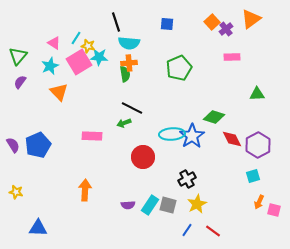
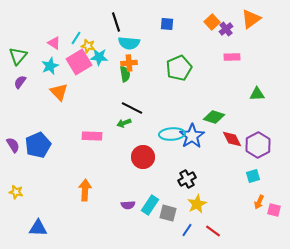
gray square at (168, 205): moved 8 px down
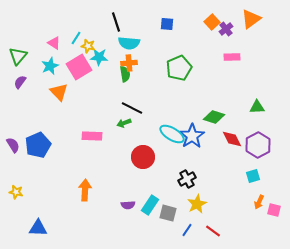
pink square at (79, 62): moved 5 px down
green triangle at (257, 94): moved 13 px down
cyan ellipse at (172, 134): rotated 35 degrees clockwise
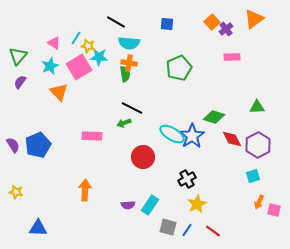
orange triangle at (251, 19): moved 3 px right
black line at (116, 22): rotated 42 degrees counterclockwise
orange cross at (129, 63): rotated 14 degrees clockwise
gray square at (168, 213): moved 14 px down
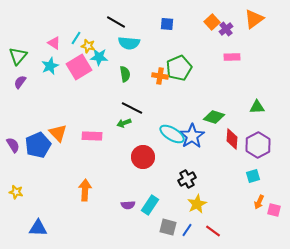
orange cross at (129, 63): moved 31 px right, 13 px down
orange triangle at (59, 92): moved 1 px left, 41 px down
red diamond at (232, 139): rotated 30 degrees clockwise
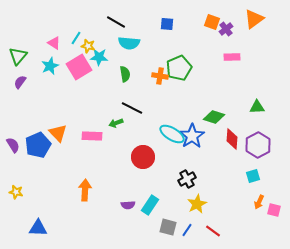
orange square at (212, 22): rotated 28 degrees counterclockwise
green arrow at (124, 123): moved 8 px left
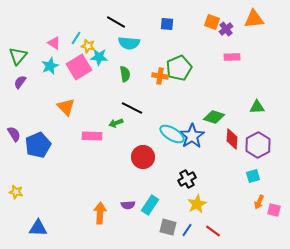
orange triangle at (254, 19): rotated 30 degrees clockwise
orange triangle at (58, 133): moved 8 px right, 26 px up
purple semicircle at (13, 145): moved 1 px right, 11 px up
orange arrow at (85, 190): moved 15 px right, 23 px down
